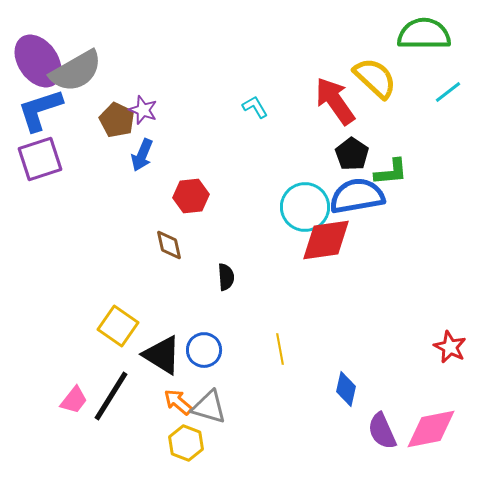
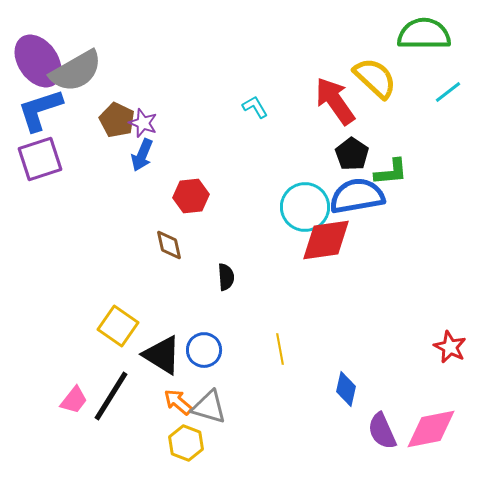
purple star: moved 13 px down
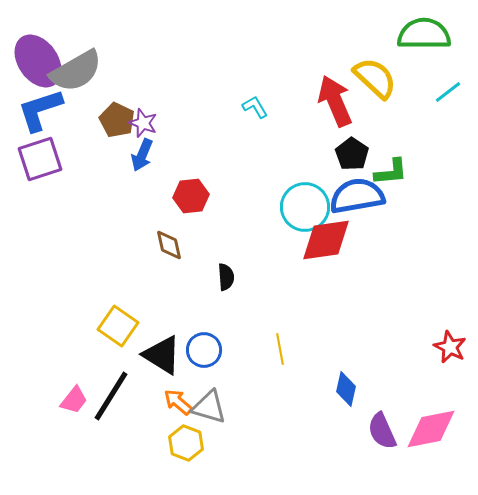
red arrow: rotated 12 degrees clockwise
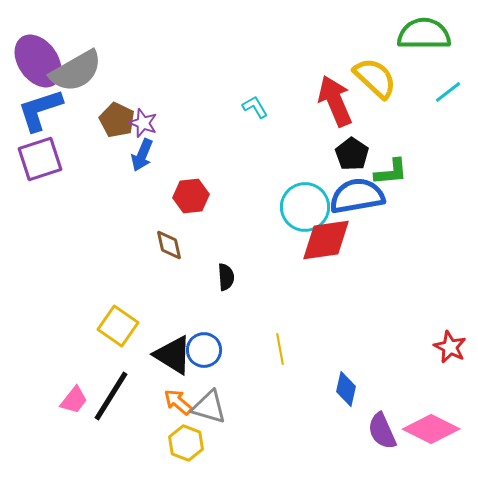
black triangle: moved 11 px right
pink diamond: rotated 38 degrees clockwise
